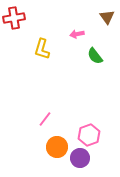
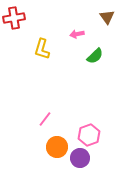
green semicircle: rotated 96 degrees counterclockwise
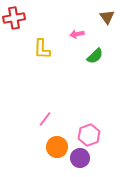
yellow L-shape: rotated 15 degrees counterclockwise
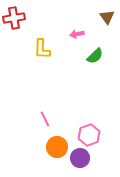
pink line: rotated 63 degrees counterclockwise
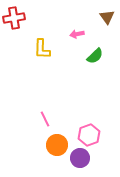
orange circle: moved 2 px up
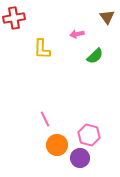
pink hexagon: rotated 25 degrees counterclockwise
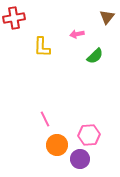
brown triangle: rotated 14 degrees clockwise
yellow L-shape: moved 2 px up
pink hexagon: rotated 20 degrees counterclockwise
purple circle: moved 1 px down
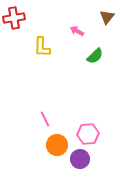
pink arrow: moved 3 px up; rotated 40 degrees clockwise
pink hexagon: moved 1 px left, 1 px up
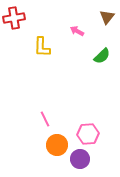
green semicircle: moved 7 px right
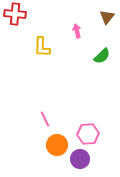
red cross: moved 1 px right, 4 px up; rotated 15 degrees clockwise
pink arrow: rotated 48 degrees clockwise
